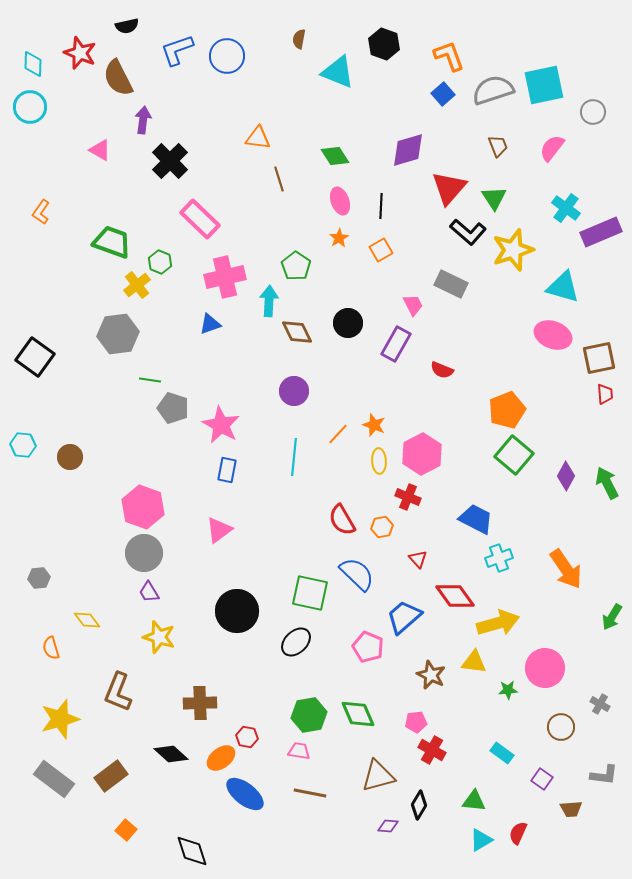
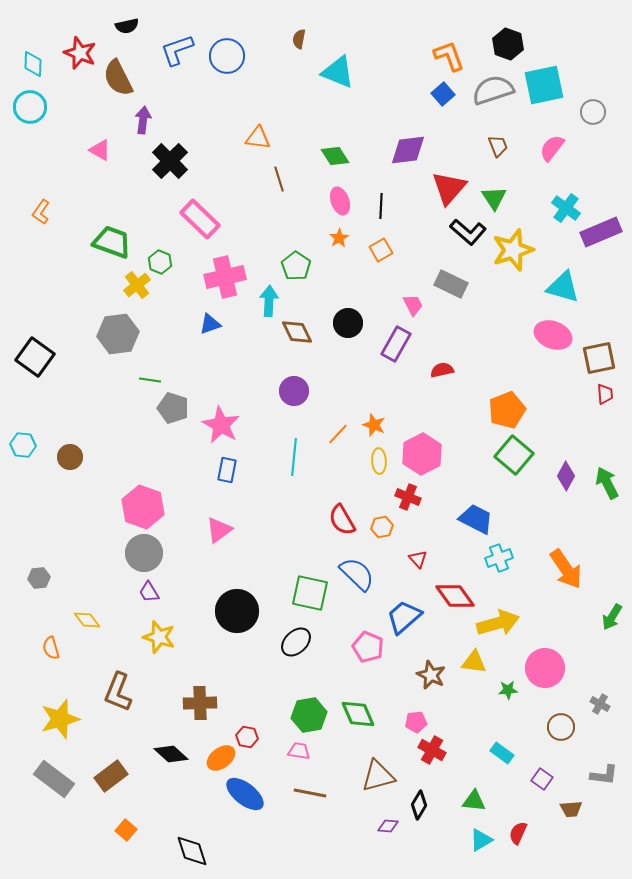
black hexagon at (384, 44): moved 124 px right
purple diamond at (408, 150): rotated 9 degrees clockwise
red semicircle at (442, 370): rotated 145 degrees clockwise
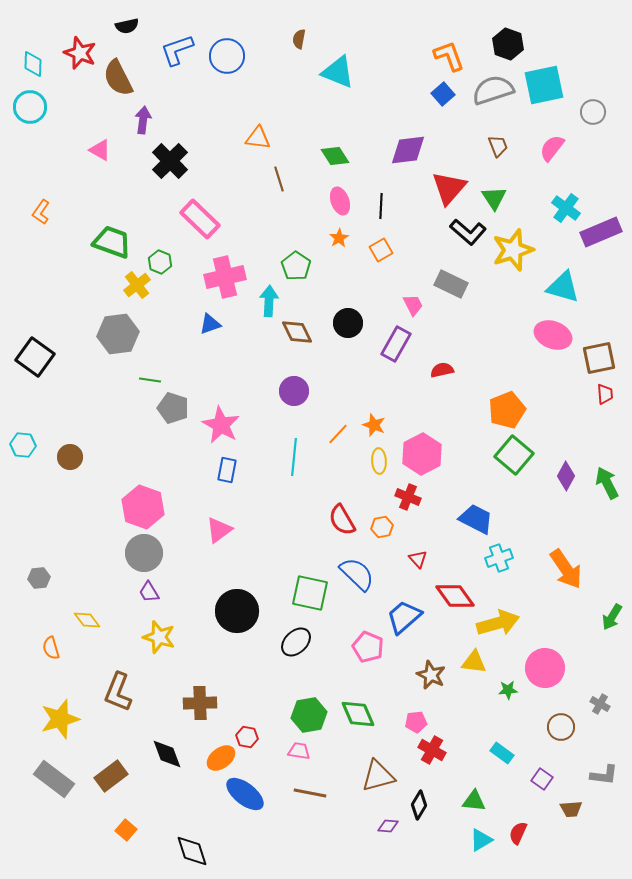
black diamond at (171, 754): moved 4 px left; rotated 28 degrees clockwise
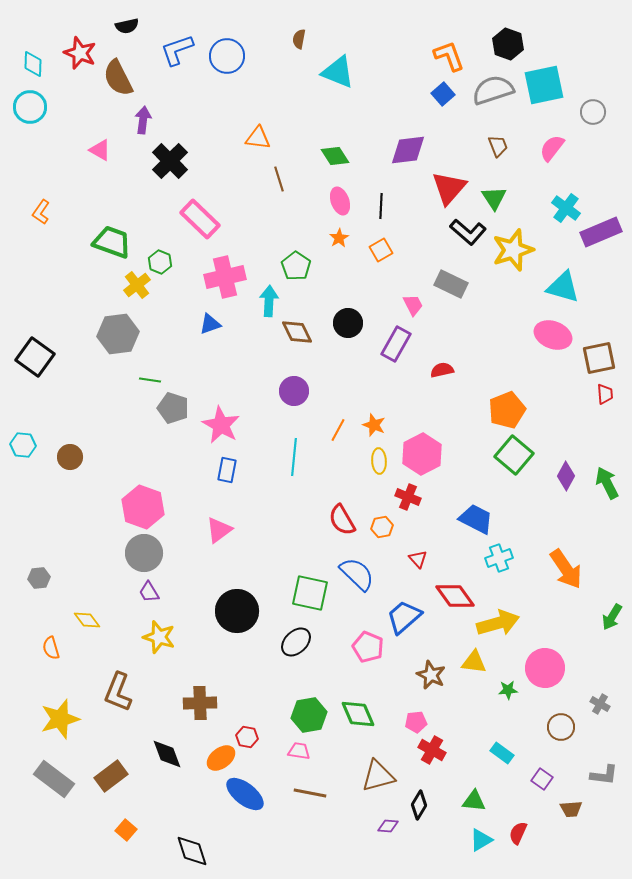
orange line at (338, 434): moved 4 px up; rotated 15 degrees counterclockwise
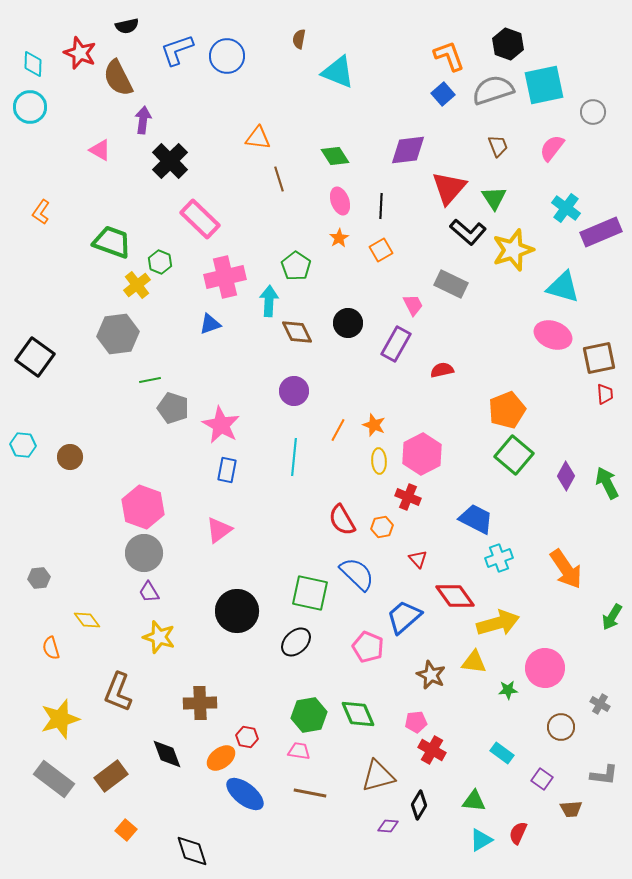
green line at (150, 380): rotated 20 degrees counterclockwise
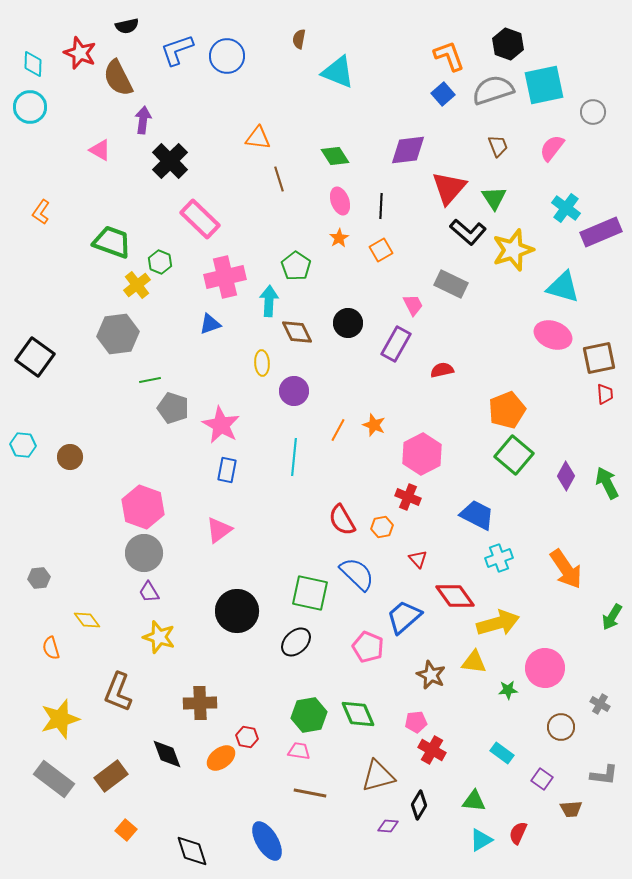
yellow ellipse at (379, 461): moved 117 px left, 98 px up
blue trapezoid at (476, 519): moved 1 px right, 4 px up
blue ellipse at (245, 794): moved 22 px right, 47 px down; rotated 21 degrees clockwise
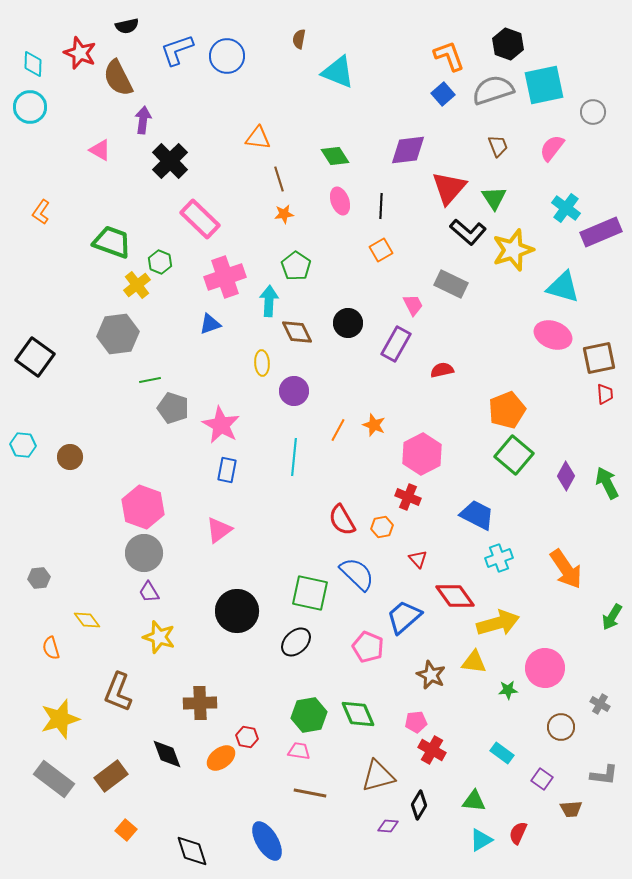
orange star at (339, 238): moved 55 px left, 24 px up; rotated 24 degrees clockwise
pink cross at (225, 277): rotated 6 degrees counterclockwise
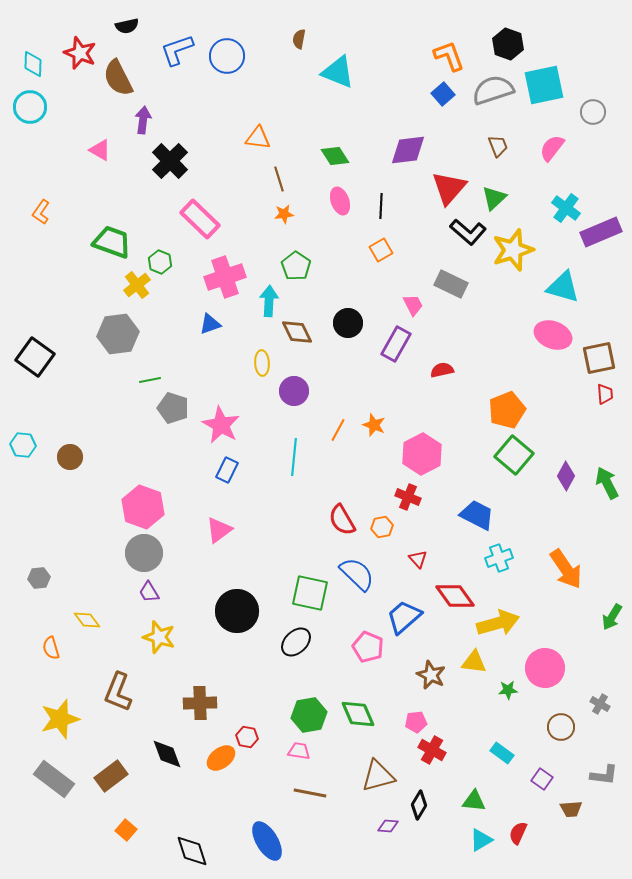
green triangle at (494, 198): rotated 20 degrees clockwise
blue rectangle at (227, 470): rotated 15 degrees clockwise
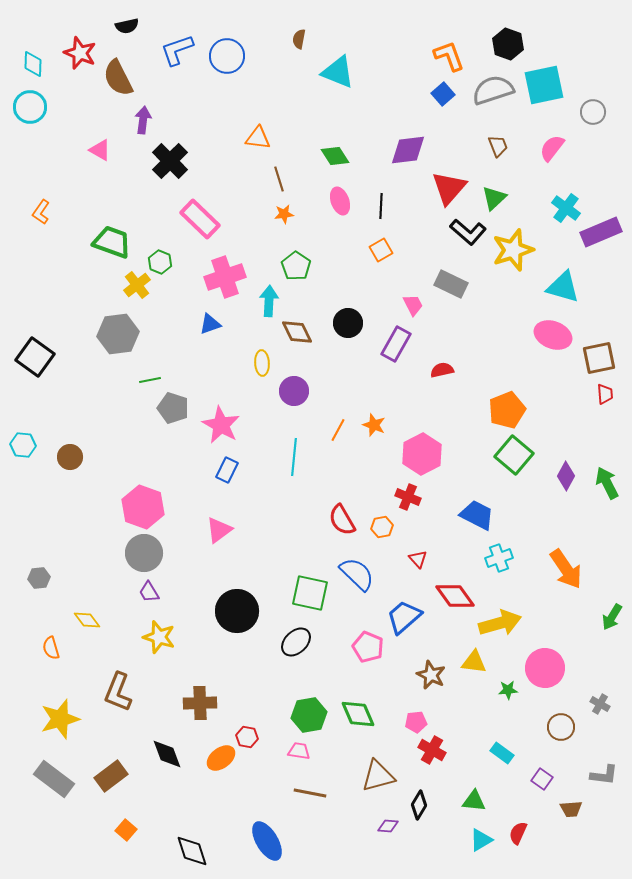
yellow arrow at (498, 623): moved 2 px right
